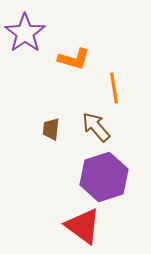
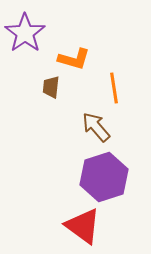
brown trapezoid: moved 42 px up
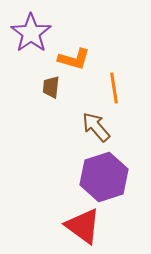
purple star: moved 6 px right
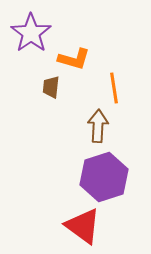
brown arrow: moved 2 px right, 1 px up; rotated 44 degrees clockwise
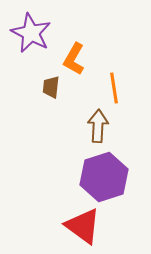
purple star: rotated 9 degrees counterclockwise
orange L-shape: rotated 104 degrees clockwise
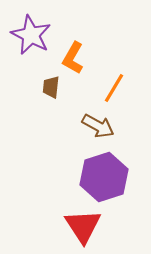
purple star: moved 2 px down
orange L-shape: moved 1 px left, 1 px up
orange line: rotated 40 degrees clockwise
brown arrow: rotated 116 degrees clockwise
red triangle: rotated 21 degrees clockwise
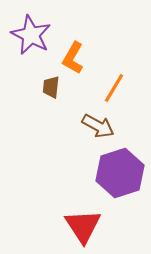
purple hexagon: moved 16 px right, 4 px up
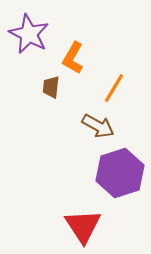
purple star: moved 2 px left, 1 px up
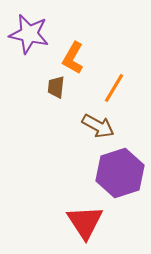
purple star: rotated 15 degrees counterclockwise
brown trapezoid: moved 5 px right
red triangle: moved 2 px right, 4 px up
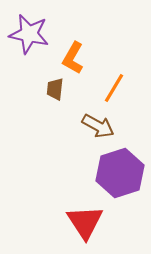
brown trapezoid: moved 1 px left, 2 px down
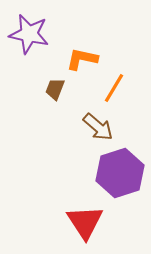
orange L-shape: moved 9 px right, 1 px down; rotated 72 degrees clockwise
brown trapezoid: rotated 15 degrees clockwise
brown arrow: moved 1 px down; rotated 12 degrees clockwise
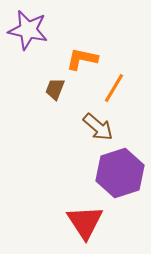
purple star: moved 1 px left, 4 px up
